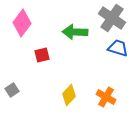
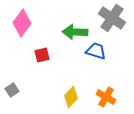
blue trapezoid: moved 22 px left, 3 px down
yellow diamond: moved 2 px right, 2 px down
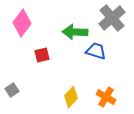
gray cross: rotated 16 degrees clockwise
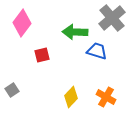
blue trapezoid: moved 1 px right
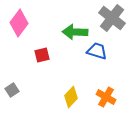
gray cross: rotated 12 degrees counterclockwise
pink diamond: moved 3 px left
